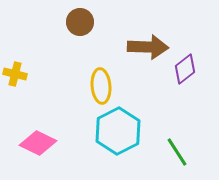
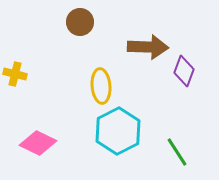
purple diamond: moved 1 px left, 2 px down; rotated 32 degrees counterclockwise
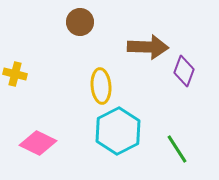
green line: moved 3 px up
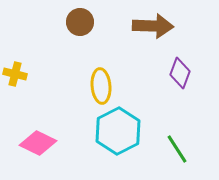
brown arrow: moved 5 px right, 21 px up
purple diamond: moved 4 px left, 2 px down
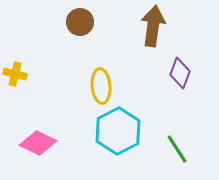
brown arrow: rotated 84 degrees counterclockwise
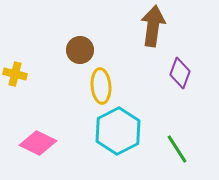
brown circle: moved 28 px down
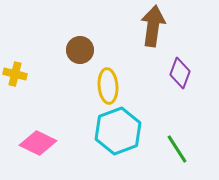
yellow ellipse: moved 7 px right
cyan hexagon: rotated 6 degrees clockwise
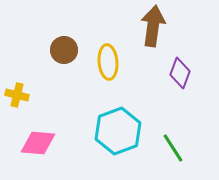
brown circle: moved 16 px left
yellow cross: moved 2 px right, 21 px down
yellow ellipse: moved 24 px up
pink diamond: rotated 21 degrees counterclockwise
green line: moved 4 px left, 1 px up
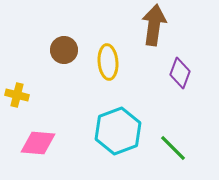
brown arrow: moved 1 px right, 1 px up
green line: rotated 12 degrees counterclockwise
